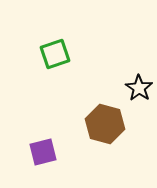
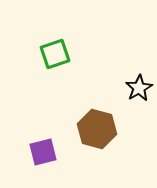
black star: rotated 8 degrees clockwise
brown hexagon: moved 8 px left, 5 px down
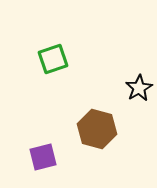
green square: moved 2 px left, 5 px down
purple square: moved 5 px down
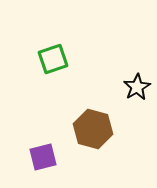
black star: moved 2 px left, 1 px up
brown hexagon: moved 4 px left
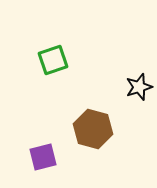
green square: moved 1 px down
black star: moved 2 px right; rotated 12 degrees clockwise
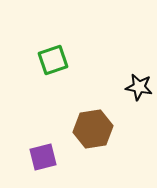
black star: rotated 28 degrees clockwise
brown hexagon: rotated 24 degrees counterclockwise
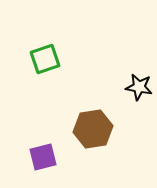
green square: moved 8 px left, 1 px up
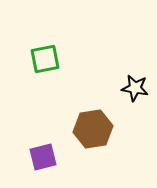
green square: rotated 8 degrees clockwise
black star: moved 4 px left, 1 px down
